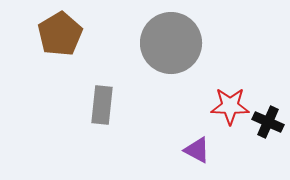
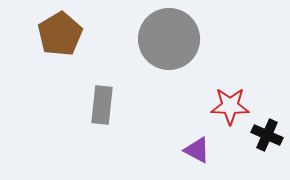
gray circle: moved 2 px left, 4 px up
black cross: moved 1 px left, 13 px down
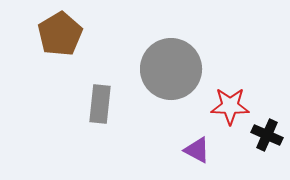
gray circle: moved 2 px right, 30 px down
gray rectangle: moved 2 px left, 1 px up
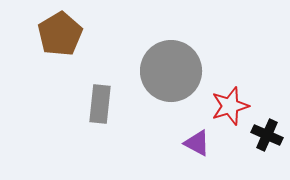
gray circle: moved 2 px down
red star: rotated 18 degrees counterclockwise
purple triangle: moved 7 px up
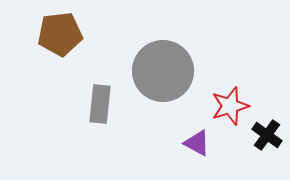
brown pentagon: rotated 24 degrees clockwise
gray circle: moved 8 px left
black cross: rotated 12 degrees clockwise
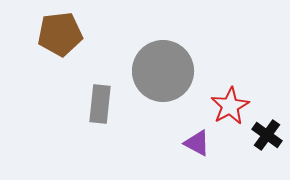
red star: rotated 12 degrees counterclockwise
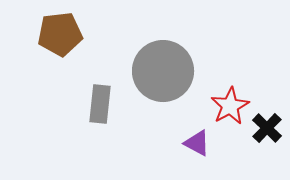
black cross: moved 7 px up; rotated 8 degrees clockwise
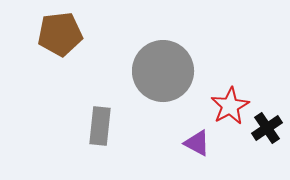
gray rectangle: moved 22 px down
black cross: rotated 12 degrees clockwise
